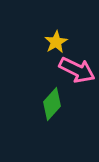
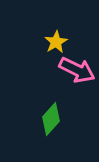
green diamond: moved 1 px left, 15 px down
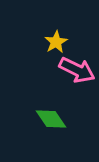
green diamond: rotated 76 degrees counterclockwise
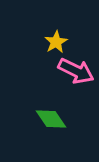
pink arrow: moved 1 px left, 1 px down
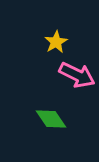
pink arrow: moved 1 px right, 4 px down
